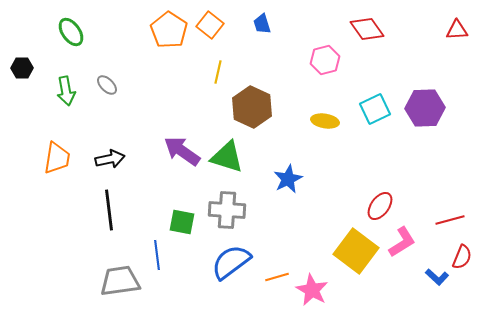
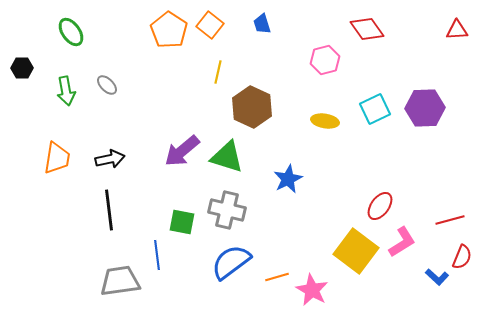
purple arrow: rotated 75 degrees counterclockwise
gray cross: rotated 9 degrees clockwise
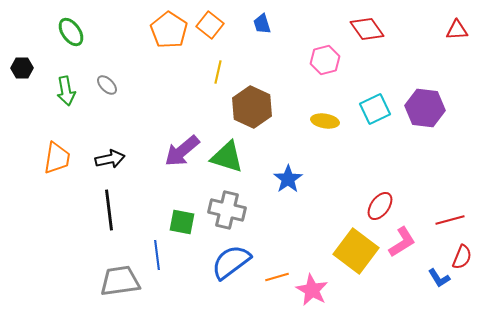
purple hexagon: rotated 9 degrees clockwise
blue star: rotated 8 degrees counterclockwise
blue L-shape: moved 2 px right, 1 px down; rotated 15 degrees clockwise
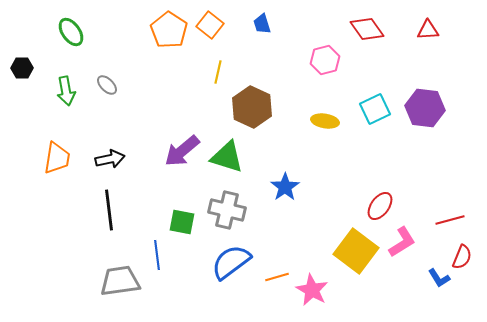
red triangle: moved 29 px left
blue star: moved 3 px left, 8 px down
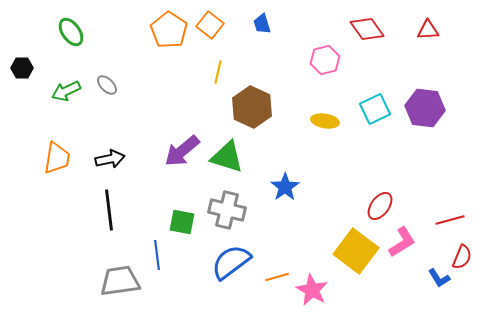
green arrow: rotated 76 degrees clockwise
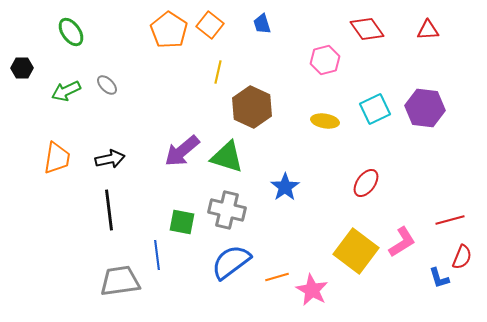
red ellipse: moved 14 px left, 23 px up
blue L-shape: rotated 15 degrees clockwise
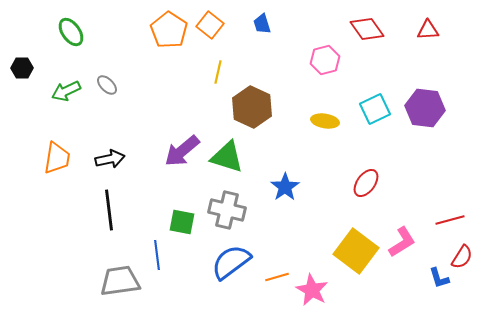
red semicircle: rotated 10 degrees clockwise
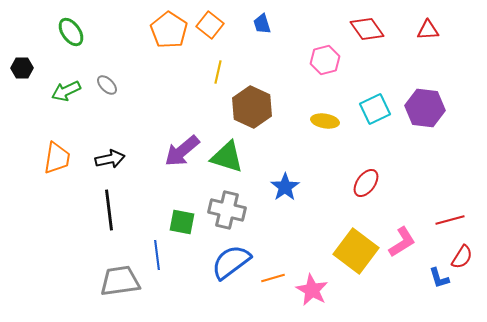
orange line: moved 4 px left, 1 px down
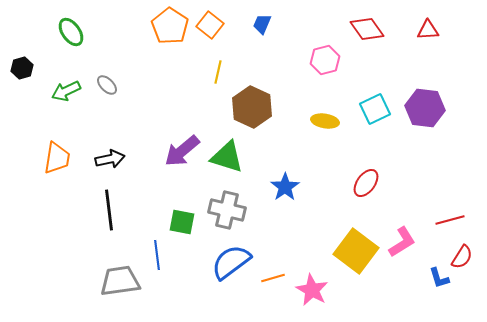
blue trapezoid: rotated 40 degrees clockwise
orange pentagon: moved 1 px right, 4 px up
black hexagon: rotated 15 degrees counterclockwise
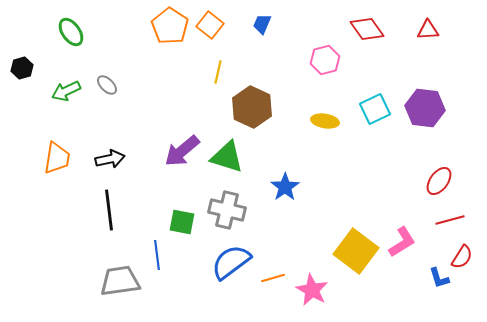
red ellipse: moved 73 px right, 2 px up
